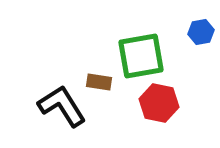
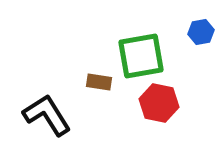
black L-shape: moved 15 px left, 9 px down
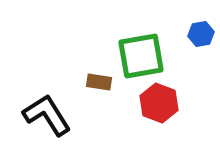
blue hexagon: moved 2 px down
red hexagon: rotated 9 degrees clockwise
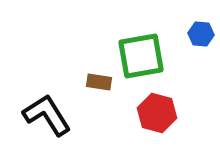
blue hexagon: rotated 15 degrees clockwise
red hexagon: moved 2 px left, 10 px down; rotated 6 degrees counterclockwise
